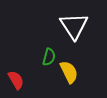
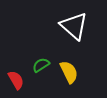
white triangle: rotated 16 degrees counterclockwise
green semicircle: moved 8 px left, 8 px down; rotated 138 degrees counterclockwise
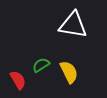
white triangle: moved 1 px left, 1 px up; rotated 32 degrees counterclockwise
red semicircle: moved 2 px right
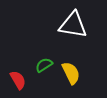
green semicircle: moved 3 px right
yellow semicircle: moved 2 px right, 1 px down
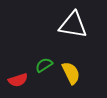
red semicircle: rotated 102 degrees clockwise
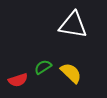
green semicircle: moved 1 px left, 2 px down
yellow semicircle: rotated 20 degrees counterclockwise
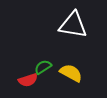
yellow semicircle: rotated 15 degrees counterclockwise
red semicircle: moved 10 px right
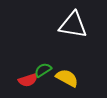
green semicircle: moved 3 px down
yellow semicircle: moved 4 px left, 5 px down
